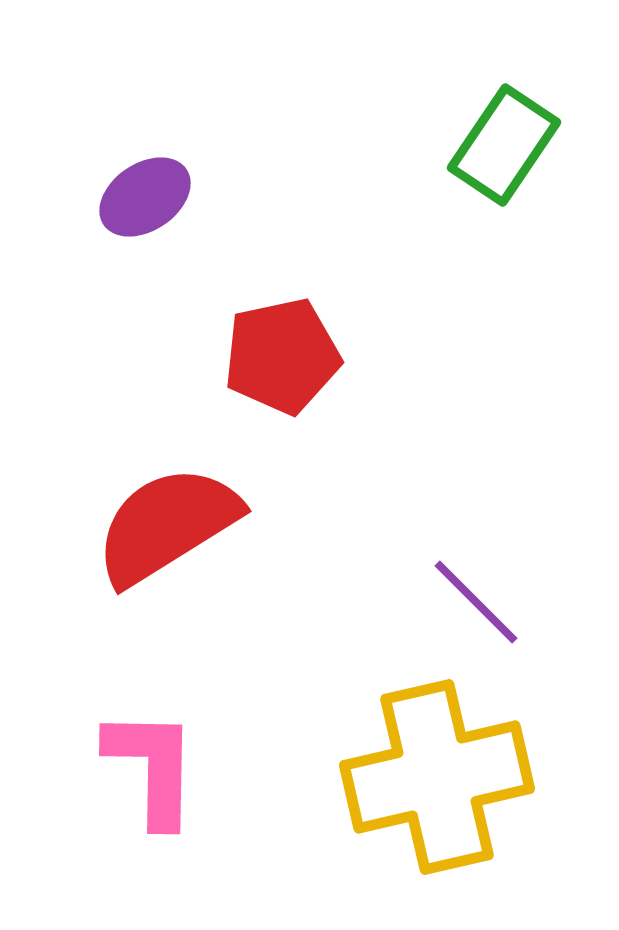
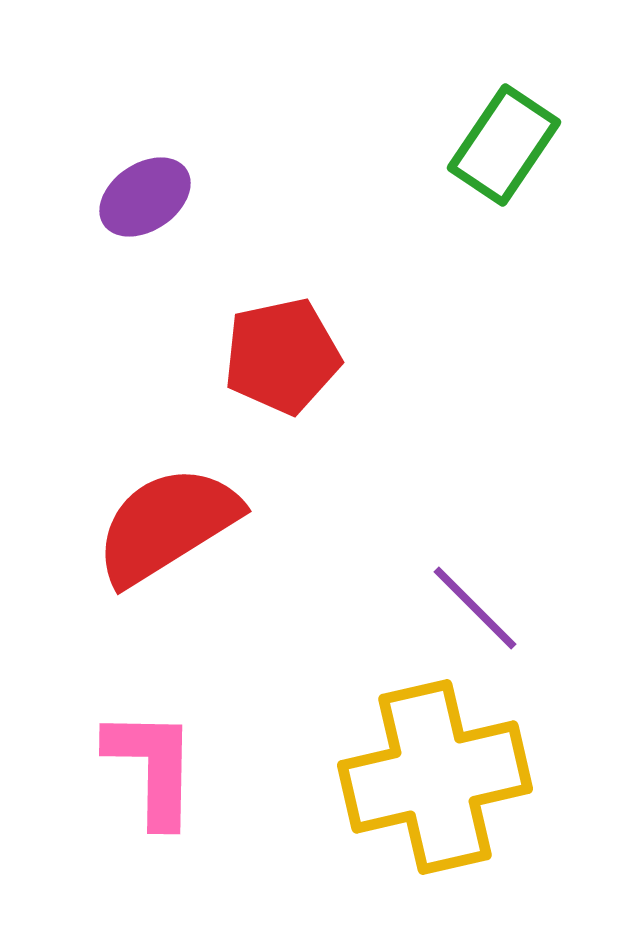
purple line: moved 1 px left, 6 px down
yellow cross: moved 2 px left
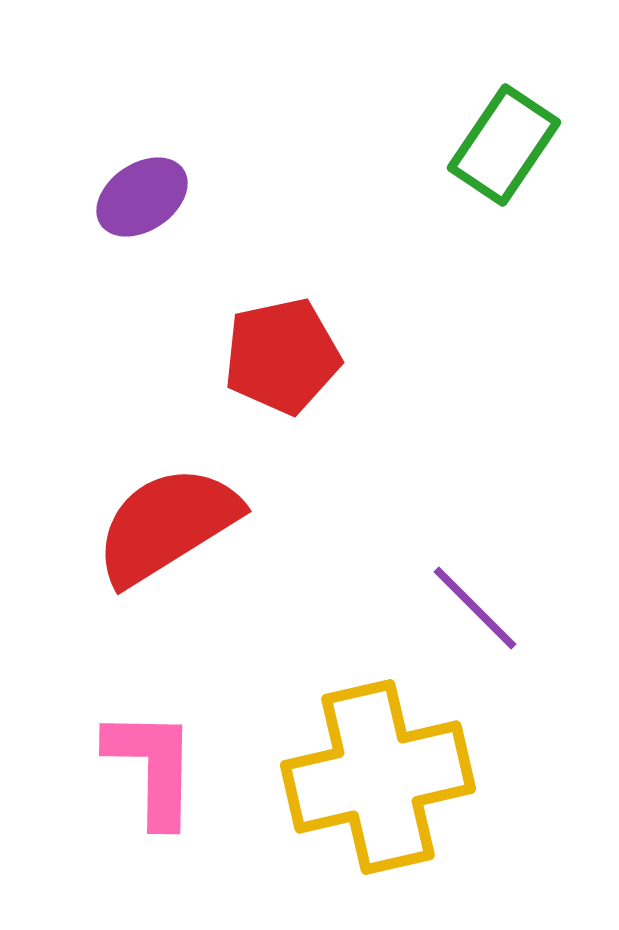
purple ellipse: moved 3 px left
yellow cross: moved 57 px left
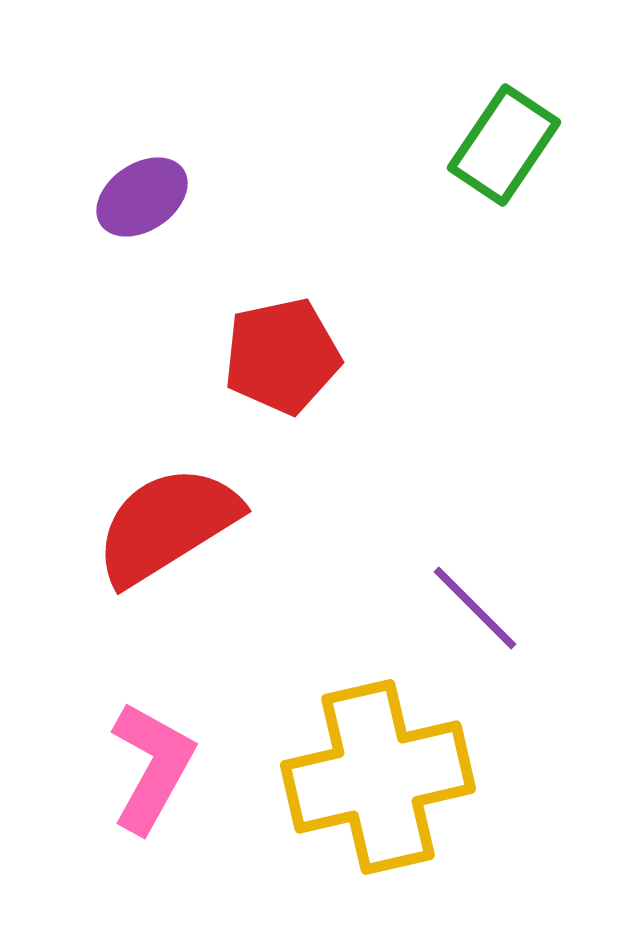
pink L-shape: rotated 28 degrees clockwise
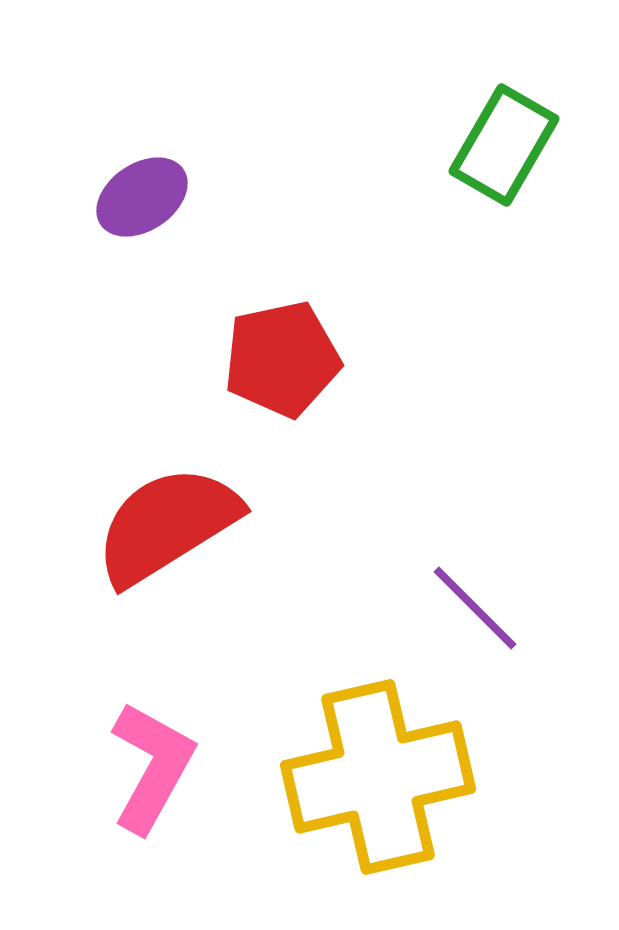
green rectangle: rotated 4 degrees counterclockwise
red pentagon: moved 3 px down
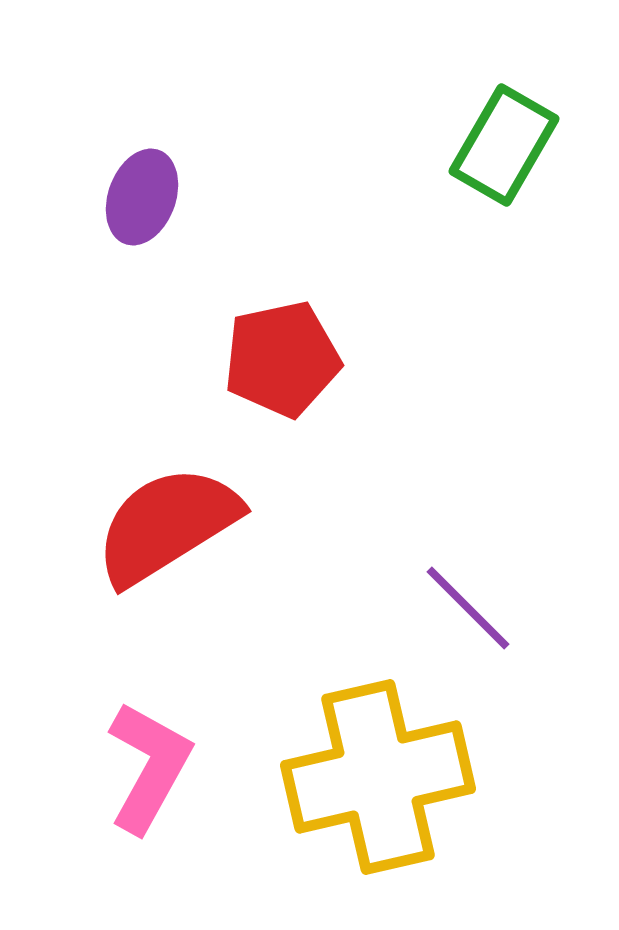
purple ellipse: rotated 36 degrees counterclockwise
purple line: moved 7 px left
pink L-shape: moved 3 px left
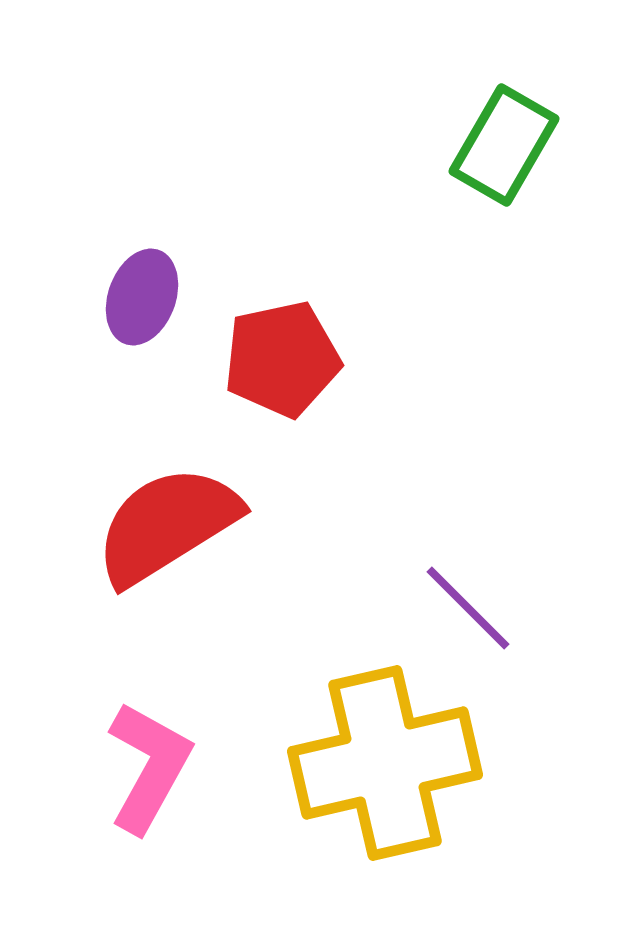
purple ellipse: moved 100 px down
yellow cross: moved 7 px right, 14 px up
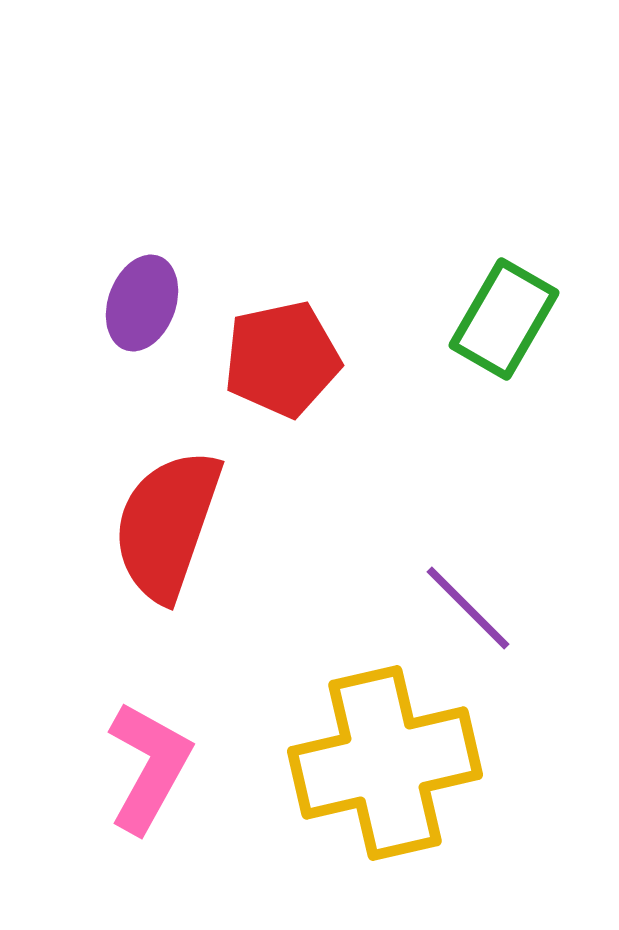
green rectangle: moved 174 px down
purple ellipse: moved 6 px down
red semicircle: rotated 39 degrees counterclockwise
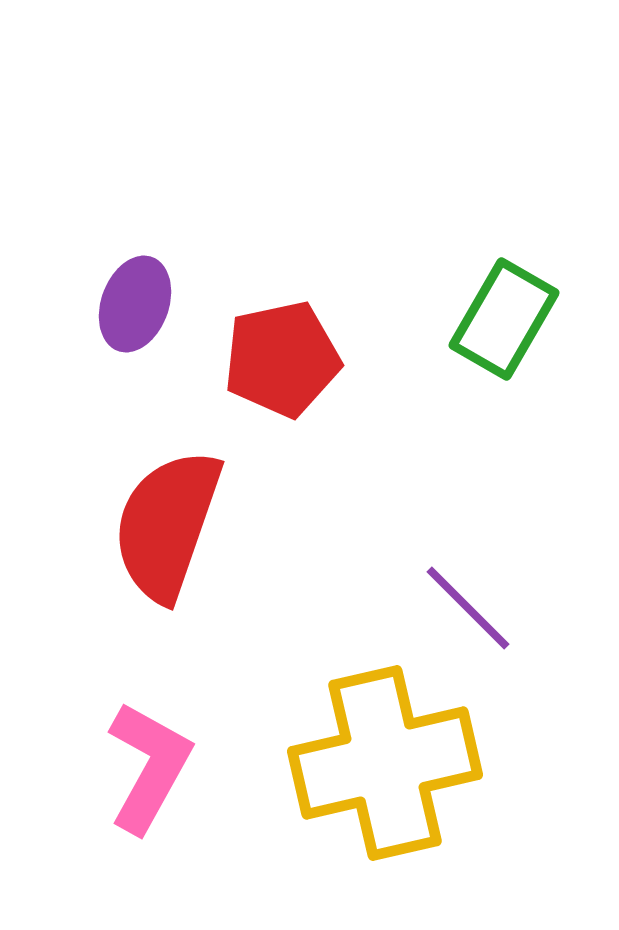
purple ellipse: moved 7 px left, 1 px down
